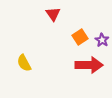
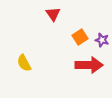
purple star: rotated 16 degrees counterclockwise
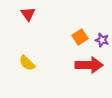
red triangle: moved 25 px left
yellow semicircle: moved 3 px right; rotated 18 degrees counterclockwise
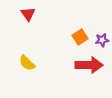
purple star: rotated 24 degrees counterclockwise
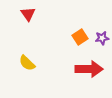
purple star: moved 2 px up
red arrow: moved 4 px down
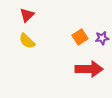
red triangle: moved 1 px left, 1 px down; rotated 21 degrees clockwise
yellow semicircle: moved 22 px up
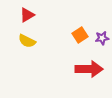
red triangle: rotated 14 degrees clockwise
orange square: moved 2 px up
yellow semicircle: rotated 18 degrees counterclockwise
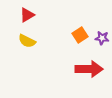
purple star: rotated 16 degrees clockwise
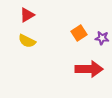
orange square: moved 1 px left, 2 px up
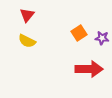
red triangle: rotated 21 degrees counterclockwise
